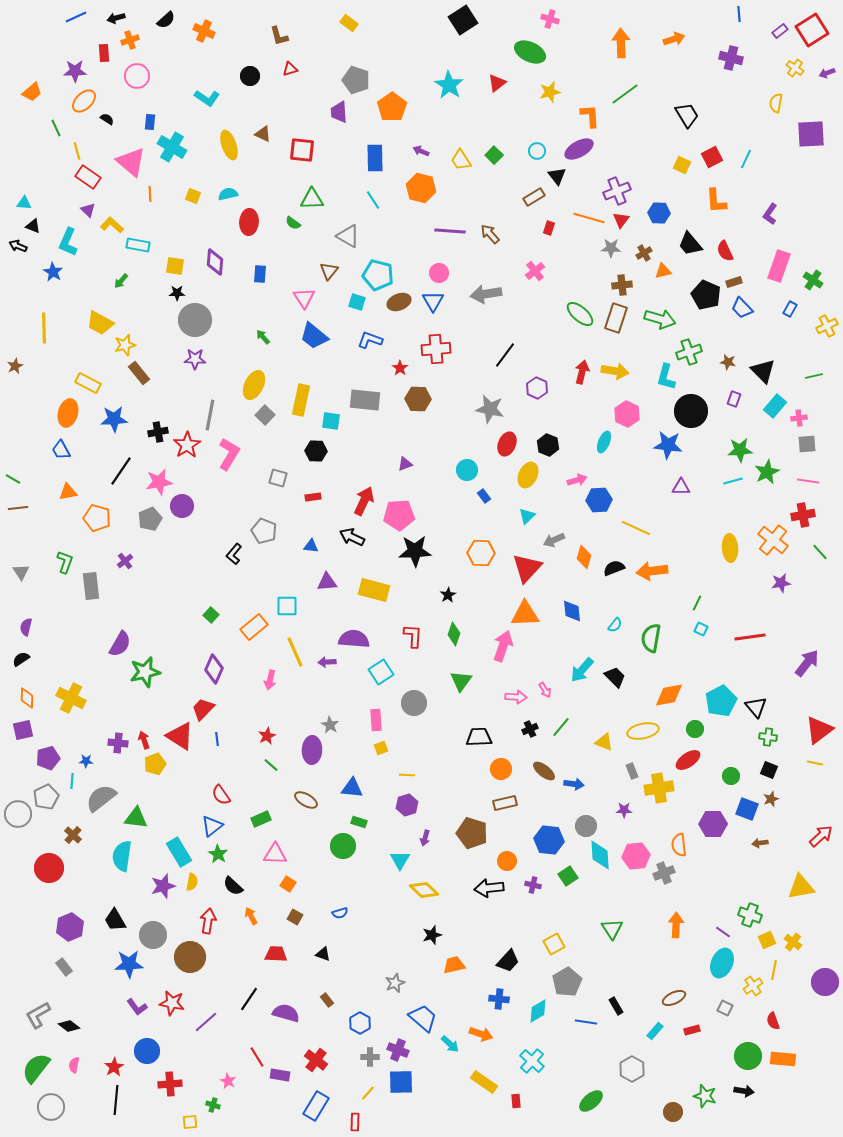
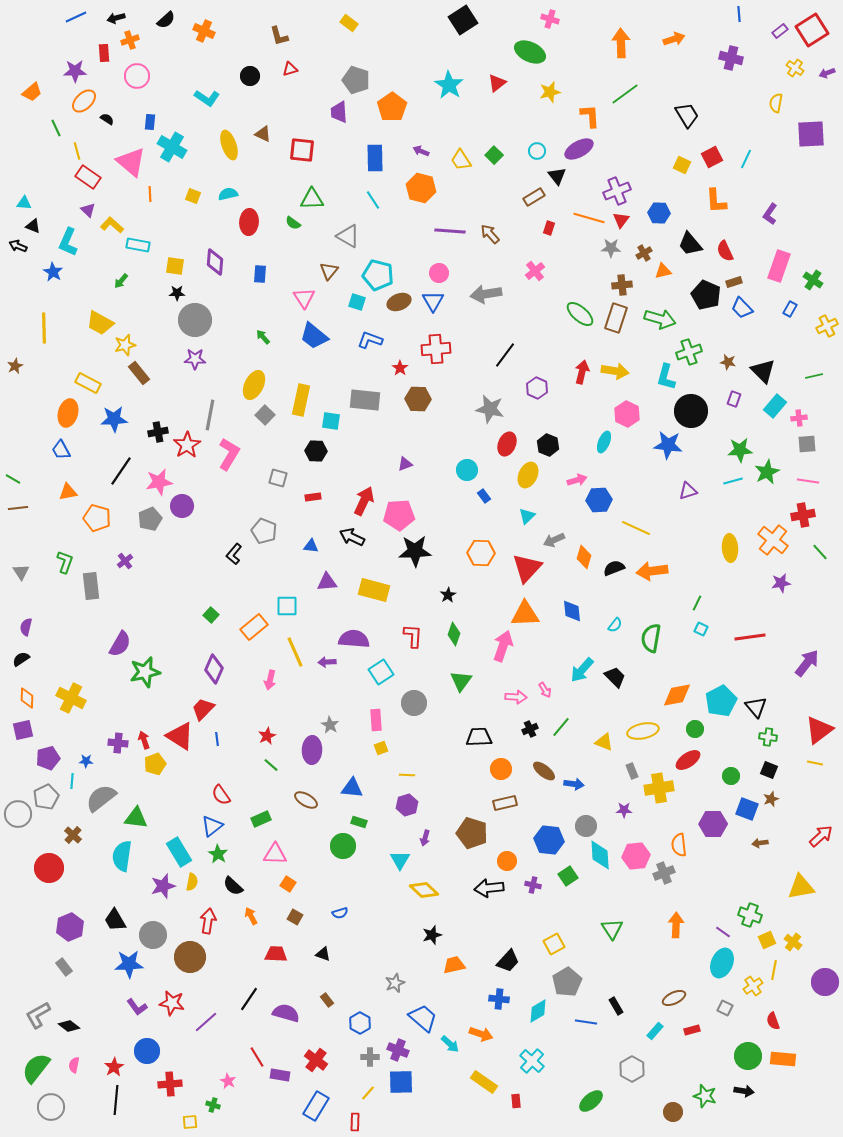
purple triangle at (681, 487): moved 7 px right, 4 px down; rotated 18 degrees counterclockwise
orange diamond at (669, 695): moved 8 px right
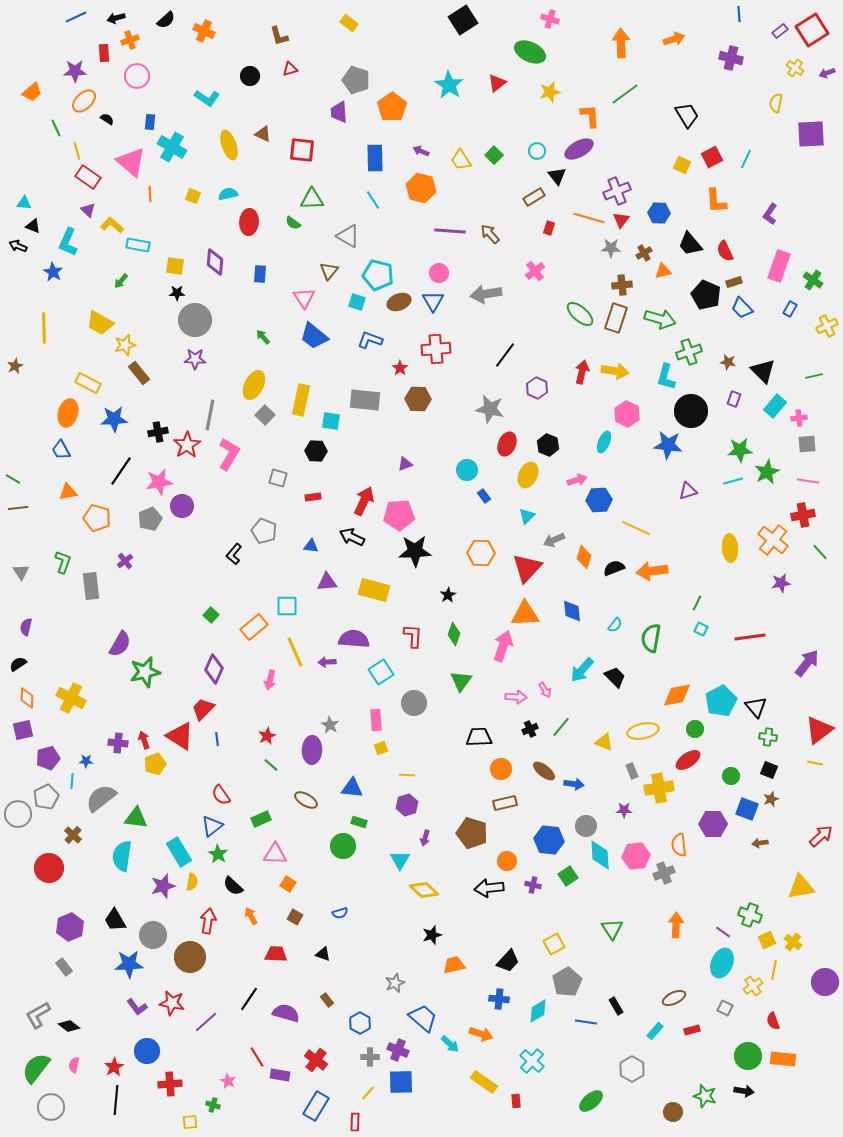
green L-shape at (65, 562): moved 2 px left
black semicircle at (21, 659): moved 3 px left, 5 px down
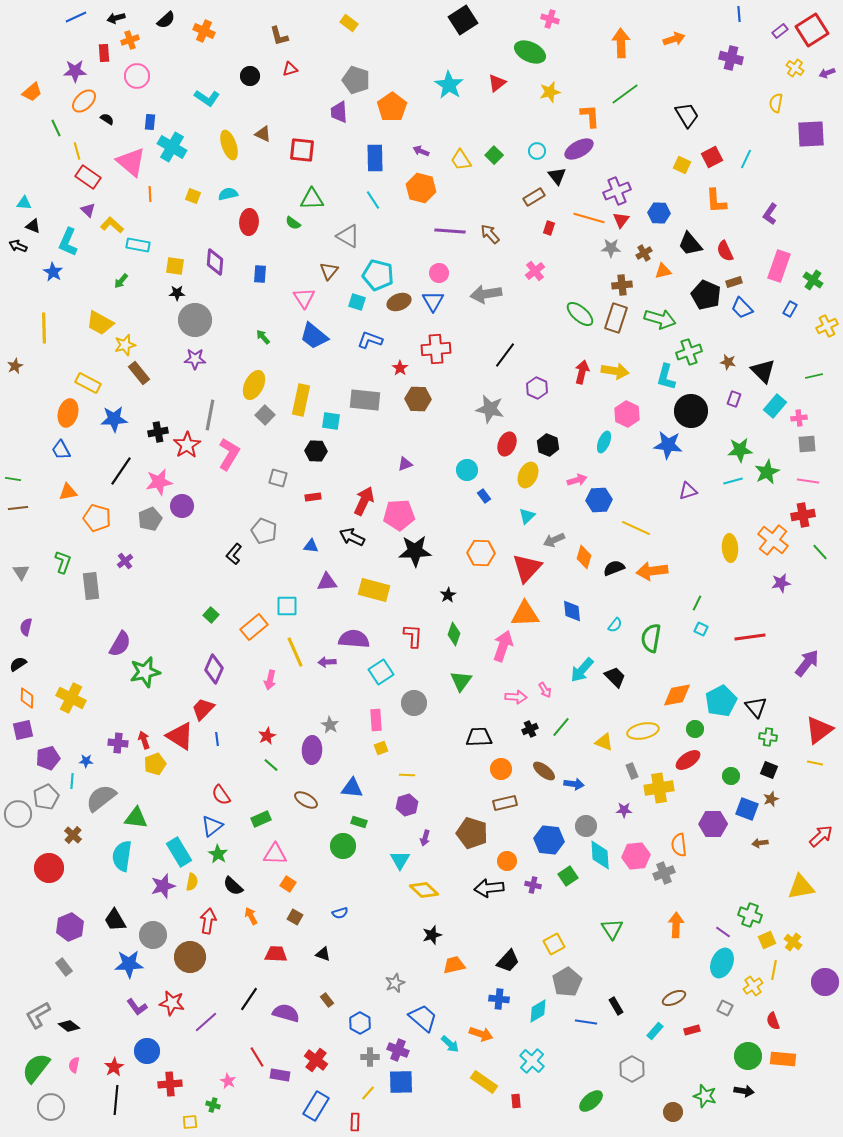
green line at (13, 479): rotated 21 degrees counterclockwise
